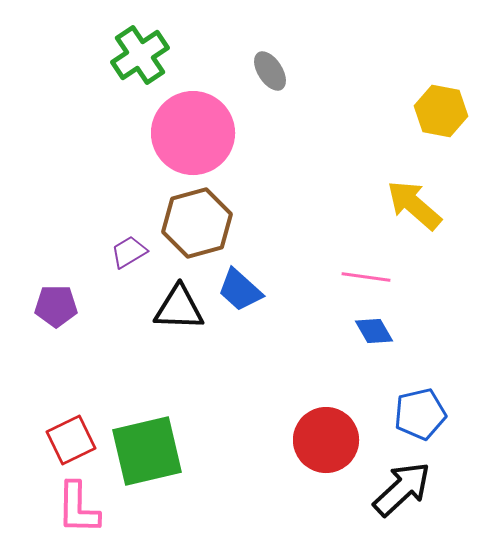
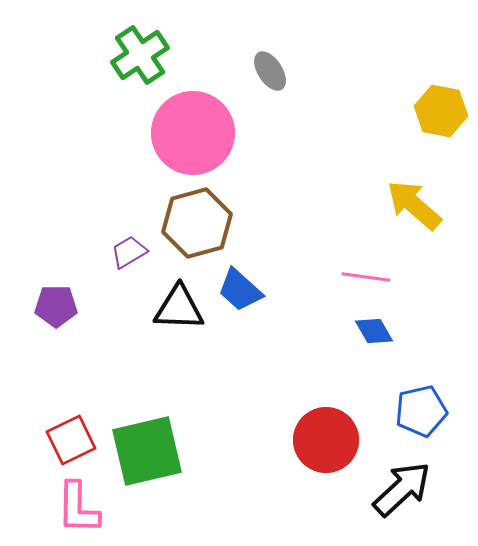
blue pentagon: moved 1 px right, 3 px up
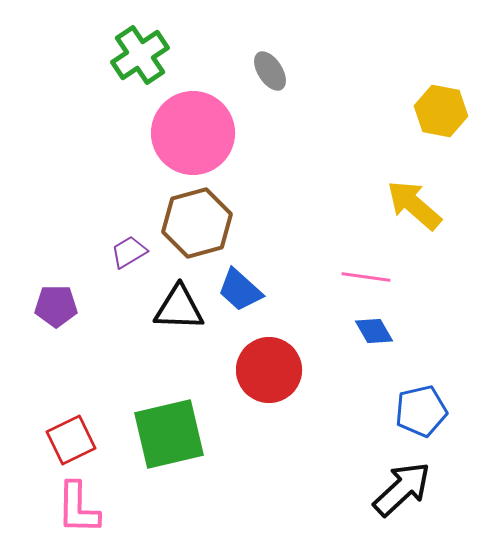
red circle: moved 57 px left, 70 px up
green square: moved 22 px right, 17 px up
